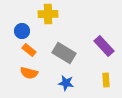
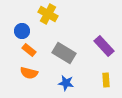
yellow cross: rotated 30 degrees clockwise
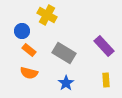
yellow cross: moved 1 px left, 1 px down
blue star: rotated 28 degrees clockwise
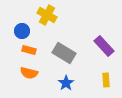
orange rectangle: rotated 24 degrees counterclockwise
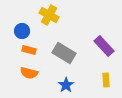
yellow cross: moved 2 px right
blue star: moved 2 px down
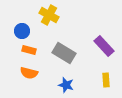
blue star: rotated 21 degrees counterclockwise
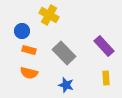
gray rectangle: rotated 15 degrees clockwise
yellow rectangle: moved 2 px up
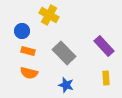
orange rectangle: moved 1 px left, 1 px down
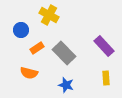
blue circle: moved 1 px left, 1 px up
orange rectangle: moved 9 px right, 3 px up; rotated 48 degrees counterclockwise
